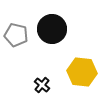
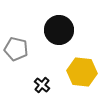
black circle: moved 7 px right, 1 px down
gray pentagon: moved 14 px down
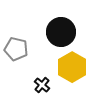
black circle: moved 2 px right, 2 px down
yellow hexagon: moved 10 px left, 5 px up; rotated 24 degrees clockwise
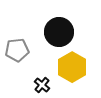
black circle: moved 2 px left
gray pentagon: moved 1 px right, 1 px down; rotated 20 degrees counterclockwise
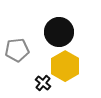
yellow hexagon: moved 7 px left, 1 px up
black cross: moved 1 px right, 2 px up
